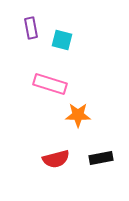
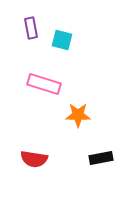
pink rectangle: moved 6 px left
red semicircle: moved 22 px left; rotated 24 degrees clockwise
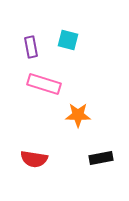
purple rectangle: moved 19 px down
cyan square: moved 6 px right
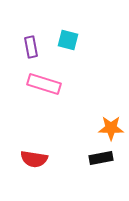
orange star: moved 33 px right, 13 px down
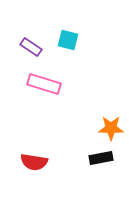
purple rectangle: rotated 45 degrees counterclockwise
red semicircle: moved 3 px down
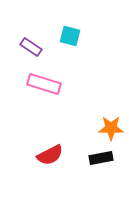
cyan square: moved 2 px right, 4 px up
red semicircle: moved 16 px right, 7 px up; rotated 36 degrees counterclockwise
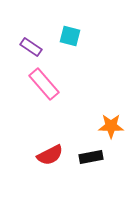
pink rectangle: rotated 32 degrees clockwise
orange star: moved 2 px up
black rectangle: moved 10 px left, 1 px up
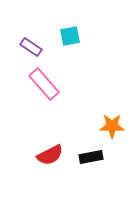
cyan square: rotated 25 degrees counterclockwise
orange star: moved 1 px right
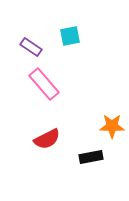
red semicircle: moved 3 px left, 16 px up
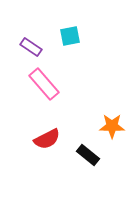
black rectangle: moved 3 px left, 2 px up; rotated 50 degrees clockwise
